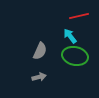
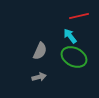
green ellipse: moved 1 px left, 1 px down; rotated 15 degrees clockwise
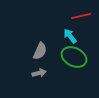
red line: moved 2 px right
gray arrow: moved 4 px up
